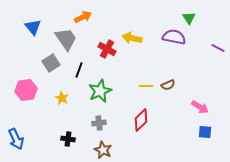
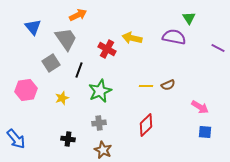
orange arrow: moved 5 px left, 2 px up
yellow star: rotated 24 degrees clockwise
red diamond: moved 5 px right, 5 px down
blue arrow: rotated 15 degrees counterclockwise
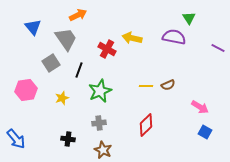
blue square: rotated 24 degrees clockwise
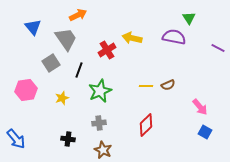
red cross: moved 1 px down; rotated 30 degrees clockwise
pink arrow: rotated 18 degrees clockwise
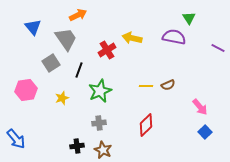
blue square: rotated 16 degrees clockwise
black cross: moved 9 px right, 7 px down; rotated 16 degrees counterclockwise
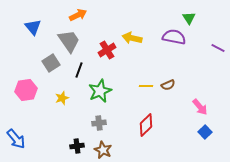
gray trapezoid: moved 3 px right, 2 px down
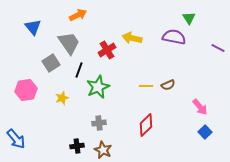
gray trapezoid: moved 2 px down
green star: moved 2 px left, 4 px up
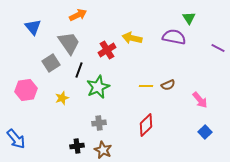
pink arrow: moved 7 px up
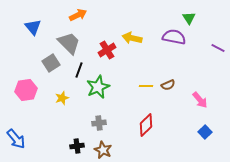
gray trapezoid: rotated 10 degrees counterclockwise
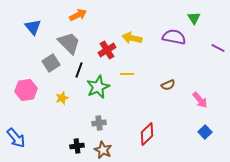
green triangle: moved 5 px right
yellow line: moved 19 px left, 12 px up
red diamond: moved 1 px right, 9 px down
blue arrow: moved 1 px up
